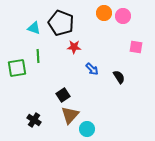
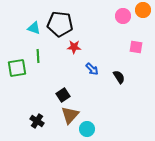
orange circle: moved 39 px right, 3 px up
black pentagon: moved 1 px left, 1 px down; rotated 15 degrees counterclockwise
black cross: moved 3 px right, 1 px down
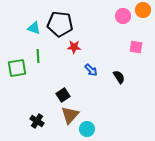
blue arrow: moved 1 px left, 1 px down
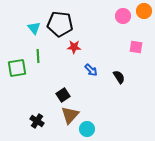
orange circle: moved 1 px right, 1 px down
cyan triangle: rotated 32 degrees clockwise
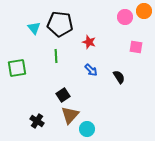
pink circle: moved 2 px right, 1 px down
red star: moved 15 px right, 5 px up; rotated 16 degrees clockwise
green line: moved 18 px right
